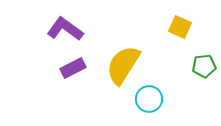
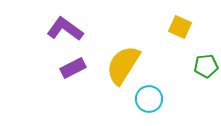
green pentagon: moved 2 px right
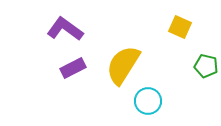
green pentagon: rotated 20 degrees clockwise
cyan circle: moved 1 px left, 2 px down
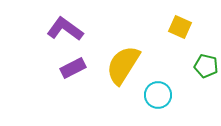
cyan circle: moved 10 px right, 6 px up
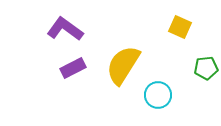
green pentagon: moved 2 px down; rotated 20 degrees counterclockwise
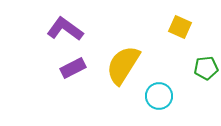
cyan circle: moved 1 px right, 1 px down
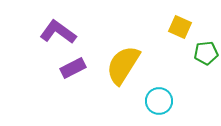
purple L-shape: moved 7 px left, 3 px down
green pentagon: moved 15 px up
cyan circle: moved 5 px down
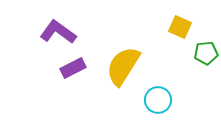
yellow semicircle: moved 1 px down
cyan circle: moved 1 px left, 1 px up
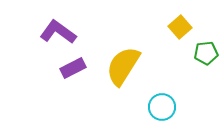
yellow square: rotated 25 degrees clockwise
cyan circle: moved 4 px right, 7 px down
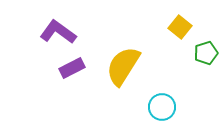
yellow square: rotated 10 degrees counterclockwise
green pentagon: rotated 10 degrees counterclockwise
purple rectangle: moved 1 px left
